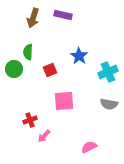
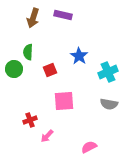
pink arrow: moved 3 px right
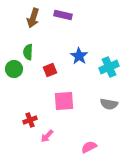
cyan cross: moved 1 px right, 5 px up
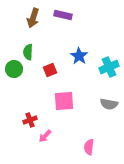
pink arrow: moved 2 px left
pink semicircle: rotated 56 degrees counterclockwise
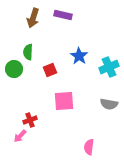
pink arrow: moved 25 px left
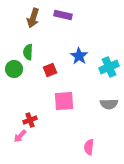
gray semicircle: rotated 12 degrees counterclockwise
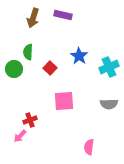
red square: moved 2 px up; rotated 24 degrees counterclockwise
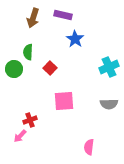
blue star: moved 4 px left, 17 px up
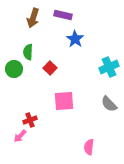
gray semicircle: rotated 48 degrees clockwise
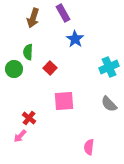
purple rectangle: moved 2 px up; rotated 48 degrees clockwise
red cross: moved 1 px left, 2 px up; rotated 32 degrees counterclockwise
